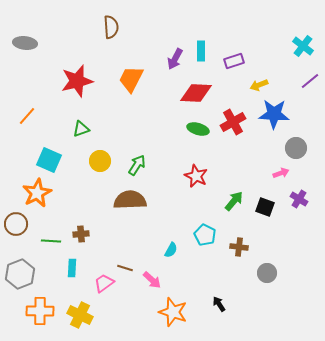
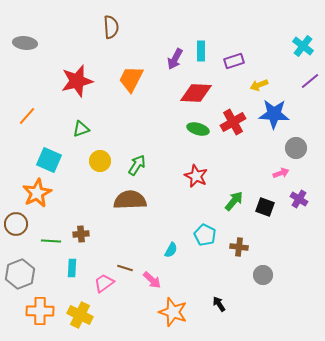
gray circle at (267, 273): moved 4 px left, 2 px down
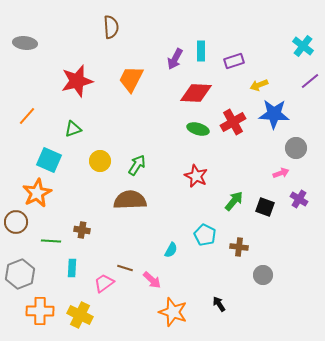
green triangle at (81, 129): moved 8 px left
brown circle at (16, 224): moved 2 px up
brown cross at (81, 234): moved 1 px right, 4 px up; rotated 14 degrees clockwise
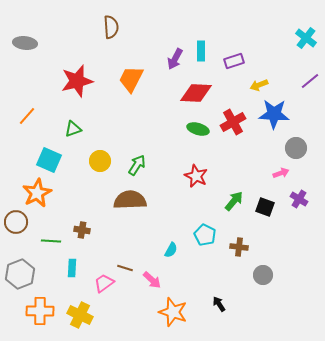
cyan cross at (303, 46): moved 3 px right, 8 px up
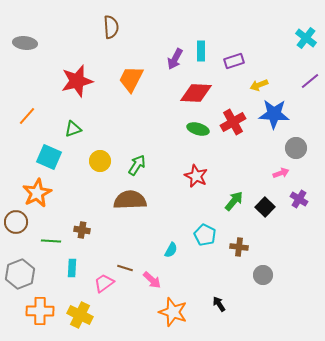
cyan square at (49, 160): moved 3 px up
black square at (265, 207): rotated 24 degrees clockwise
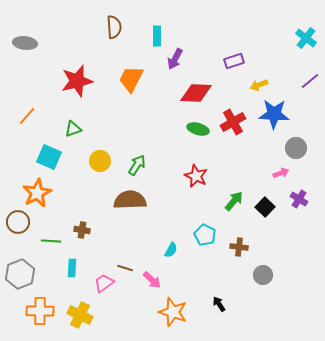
brown semicircle at (111, 27): moved 3 px right
cyan rectangle at (201, 51): moved 44 px left, 15 px up
brown circle at (16, 222): moved 2 px right
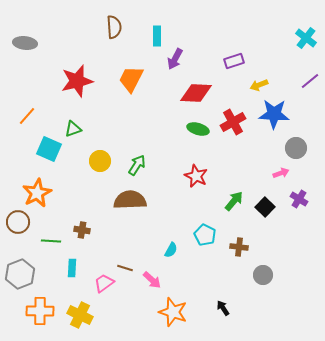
cyan square at (49, 157): moved 8 px up
black arrow at (219, 304): moved 4 px right, 4 px down
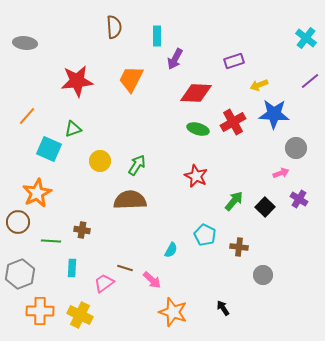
red star at (77, 81): rotated 8 degrees clockwise
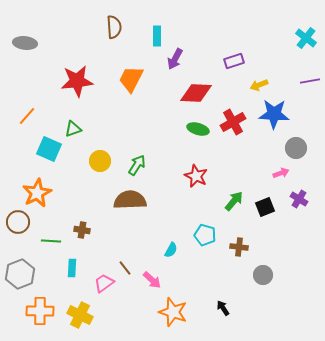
purple line at (310, 81): rotated 30 degrees clockwise
black square at (265, 207): rotated 24 degrees clockwise
cyan pentagon at (205, 235): rotated 10 degrees counterclockwise
brown line at (125, 268): rotated 35 degrees clockwise
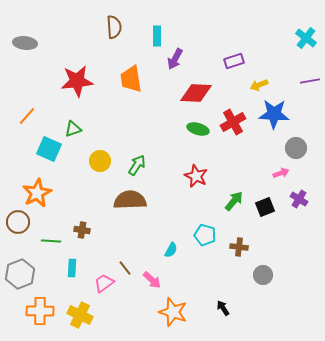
orange trapezoid at (131, 79): rotated 36 degrees counterclockwise
